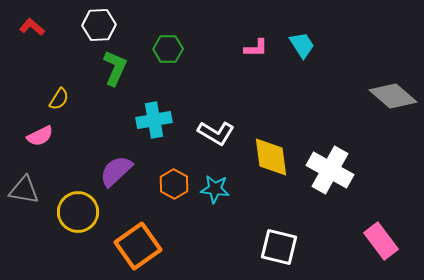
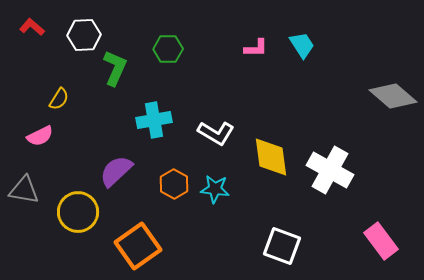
white hexagon: moved 15 px left, 10 px down
white square: moved 3 px right, 1 px up; rotated 6 degrees clockwise
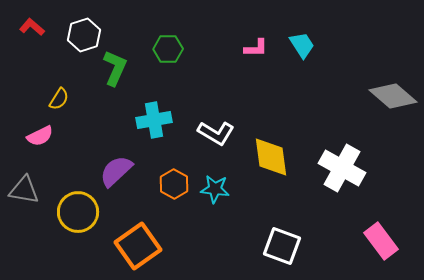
white hexagon: rotated 16 degrees counterclockwise
white cross: moved 12 px right, 2 px up
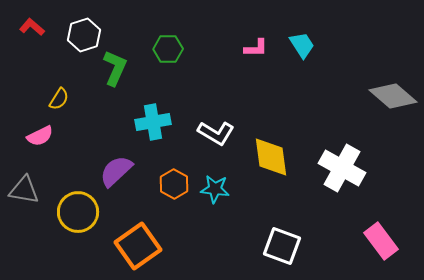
cyan cross: moved 1 px left, 2 px down
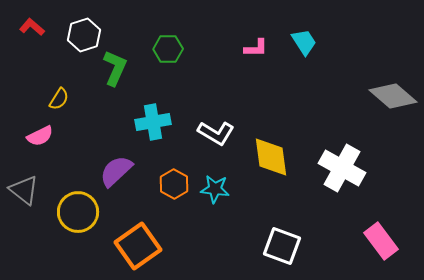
cyan trapezoid: moved 2 px right, 3 px up
gray triangle: rotated 28 degrees clockwise
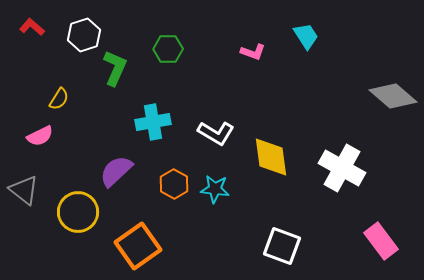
cyan trapezoid: moved 2 px right, 6 px up
pink L-shape: moved 3 px left, 4 px down; rotated 20 degrees clockwise
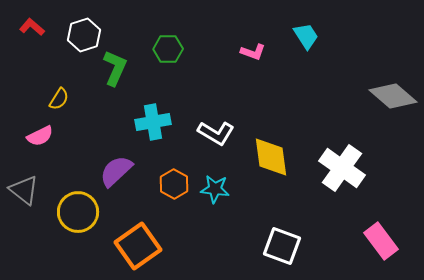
white cross: rotated 6 degrees clockwise
